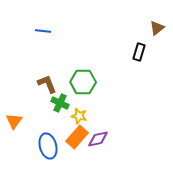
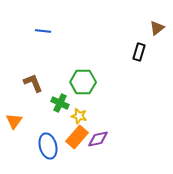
brown L-shape: moved 14 px left, 1 px up
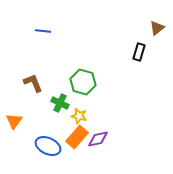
green hexagon: rotated 15 degrees clockwise
blue ellipse: rotated 50 degrees counterclockwise
